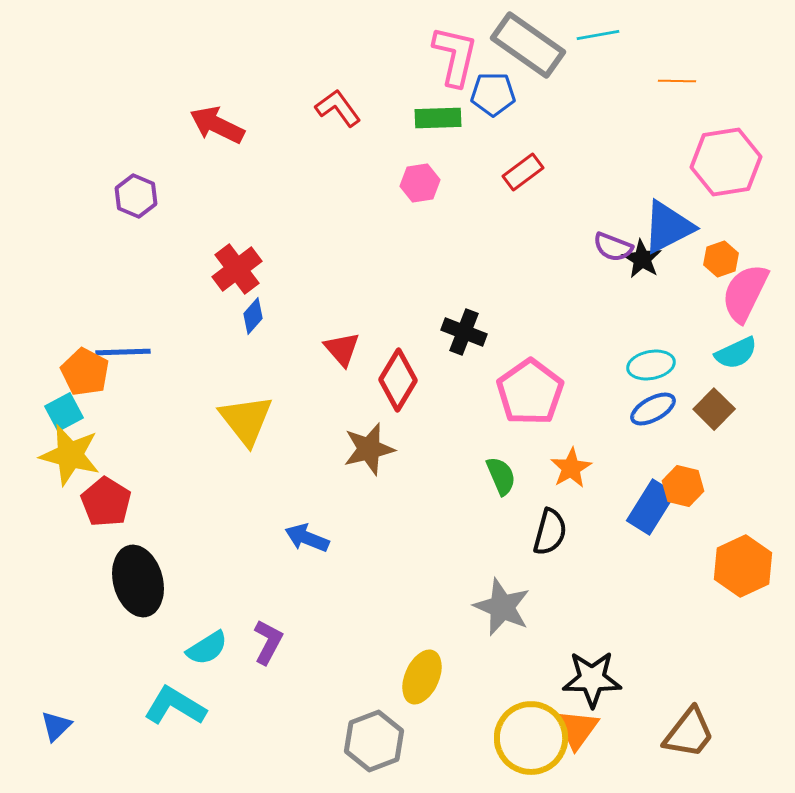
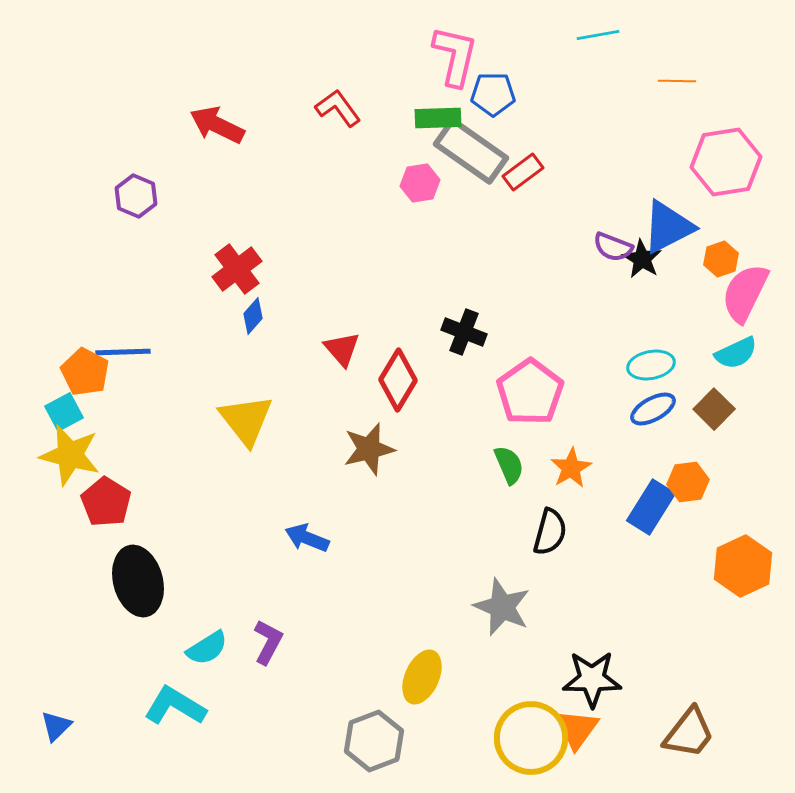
gray rectangle at (528, 45): moved 57 px left, 106 px down
green semicircle at (501, 476): moved 8 px right, 11 px up
orange hexagon at (683, 486): moved 5 px right, 4 px up; rotated 21 degrees counterclockwise
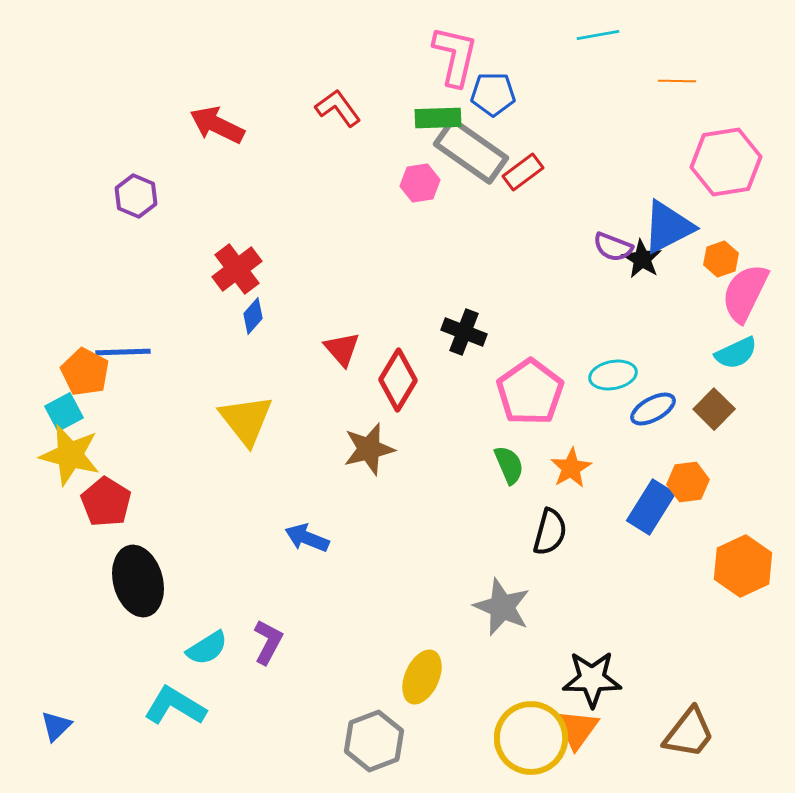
cyan ellipse at (651, 365): moved 38 px left, 10 px down
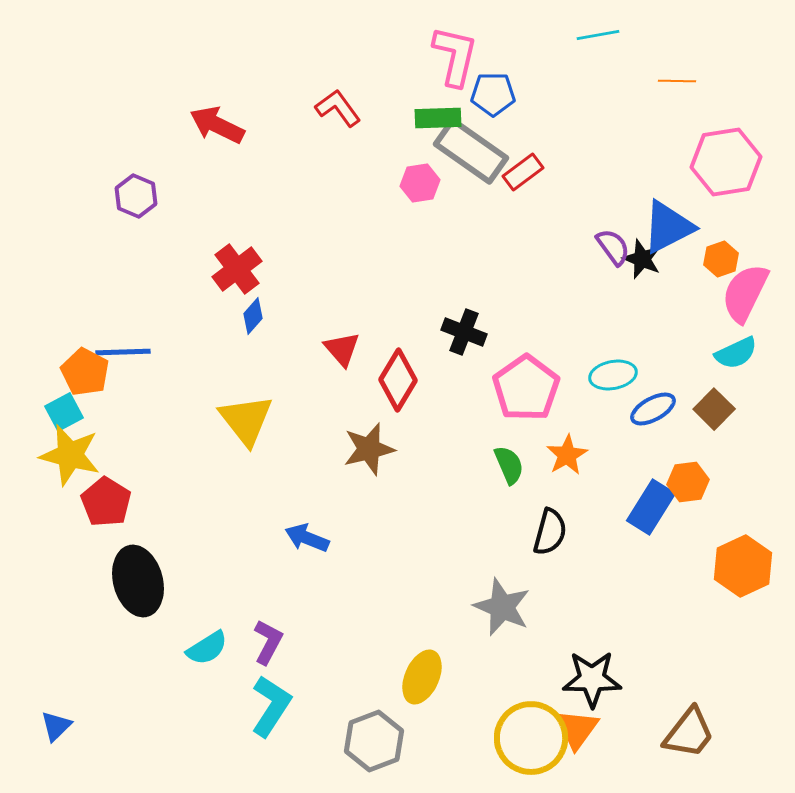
purple semicircle at (613, 247): rotated 147 degrees counterclockwise
black star at (642, 259): rotated 9 degrees counterclockwise
pink pentagon at (530, 392): moved 4 px left, 4 px up
orange star at (571, 468): moved 4 px left, 13 px up
cyan L-shape at (175, 706): moved 96 px right; rotated 92 degrees clockwise
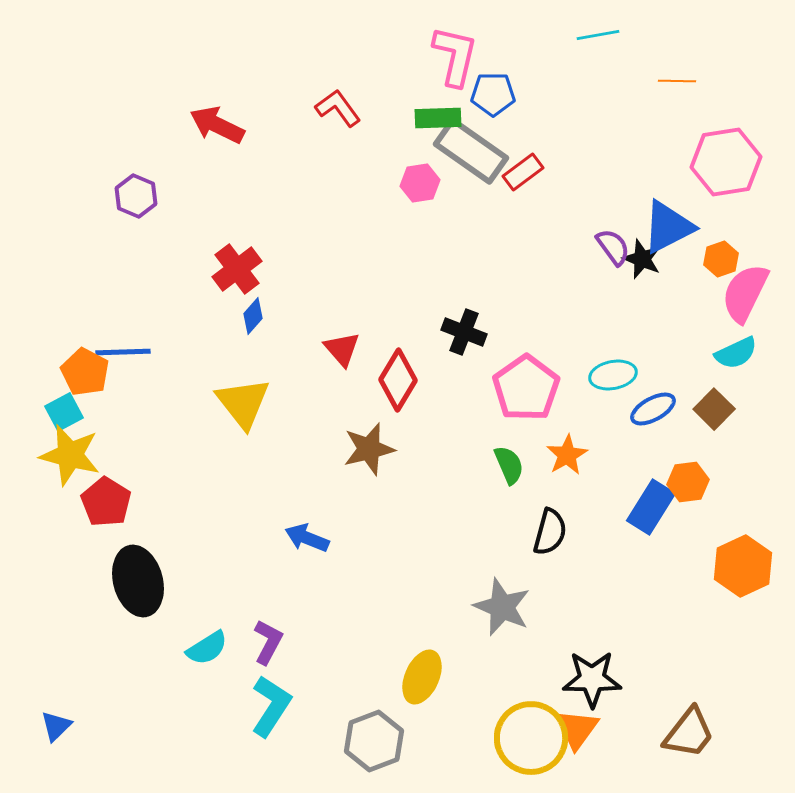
yellow triangle at (246, 420): moved 3 px left, 17 px up
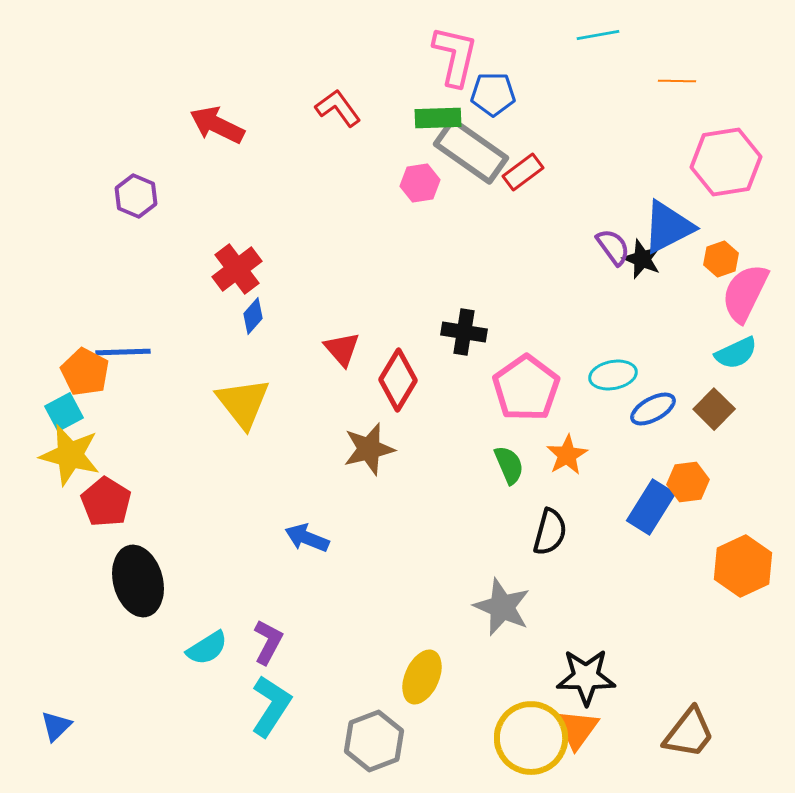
black cross at (464, 332): rotated 12 degrees counterclockwise
black star at (592, 679): moved 6 px left, 2 px up
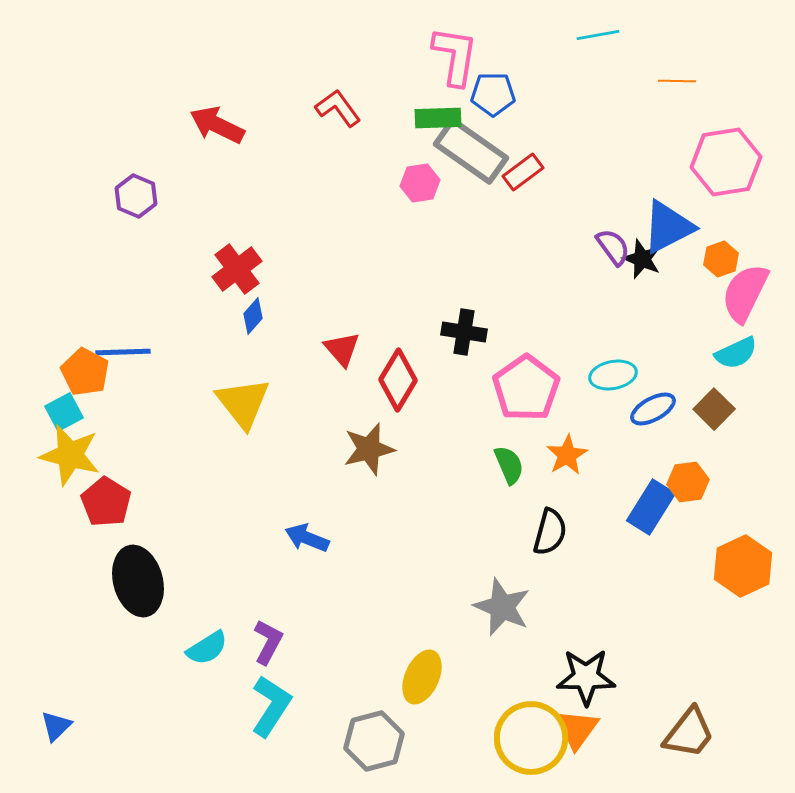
pink L-shape at (455, 56): rotated 4 degrees counterclockwise
gray hexagon at (374, 741): rotated 6 degrees clockwise
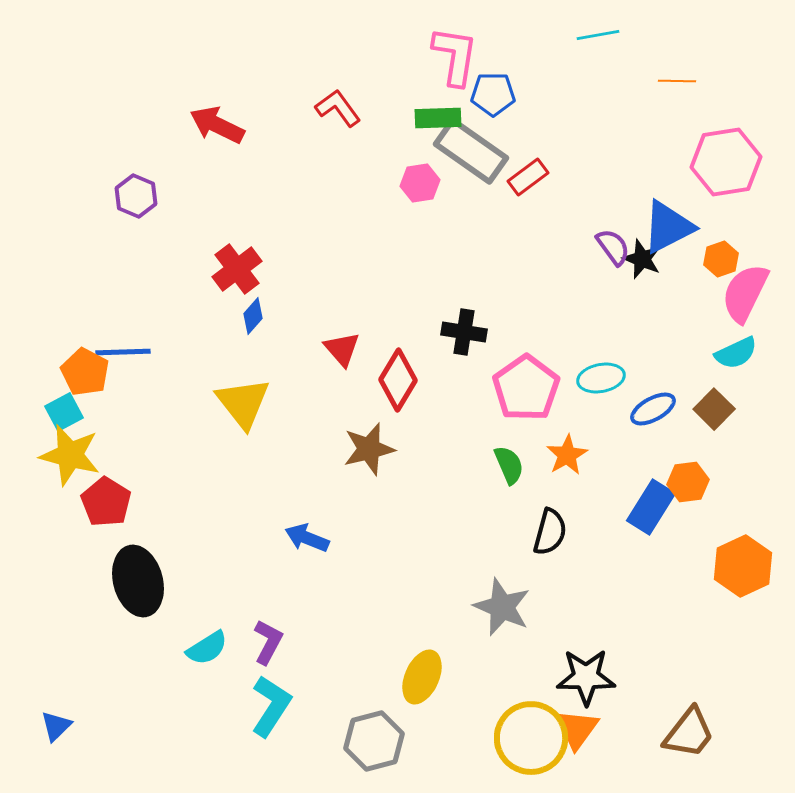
red rectangle at (523, 172): moved 5 px right, 5 px down
cyan ellipse at (613, 375): moved 12 px left, 3 px down
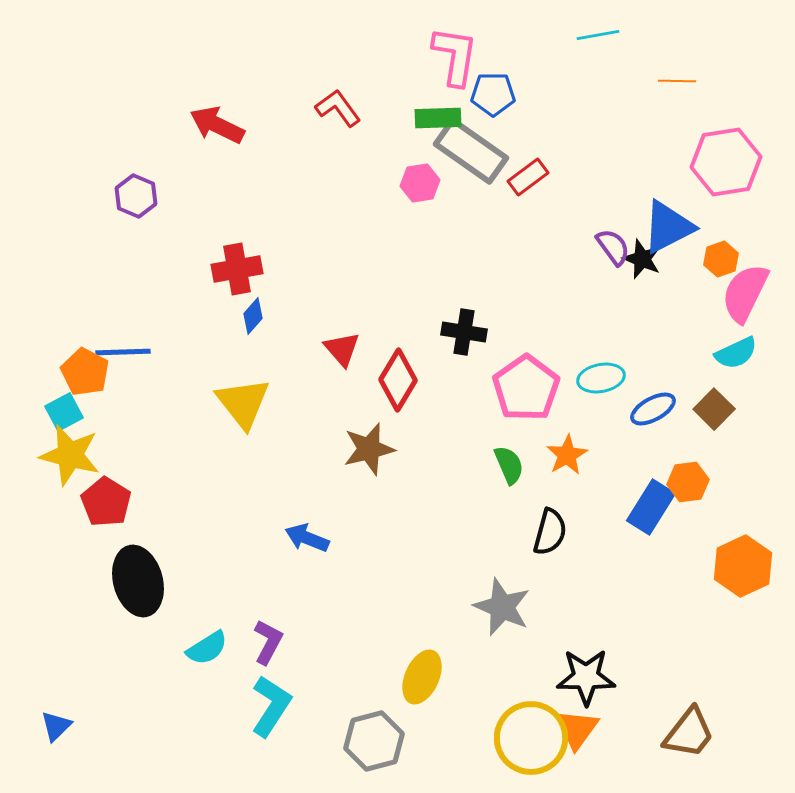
red cross at (237, 269): rotated 27 degrees clockwise
